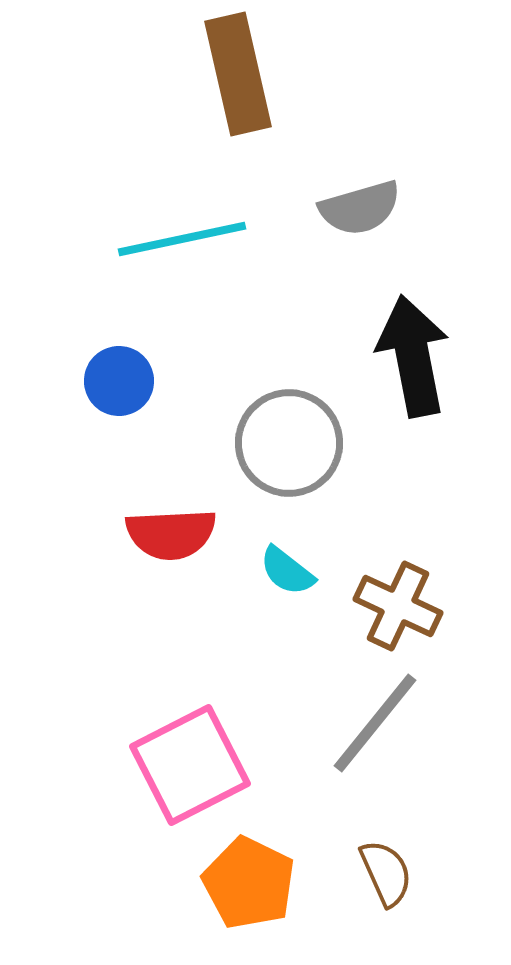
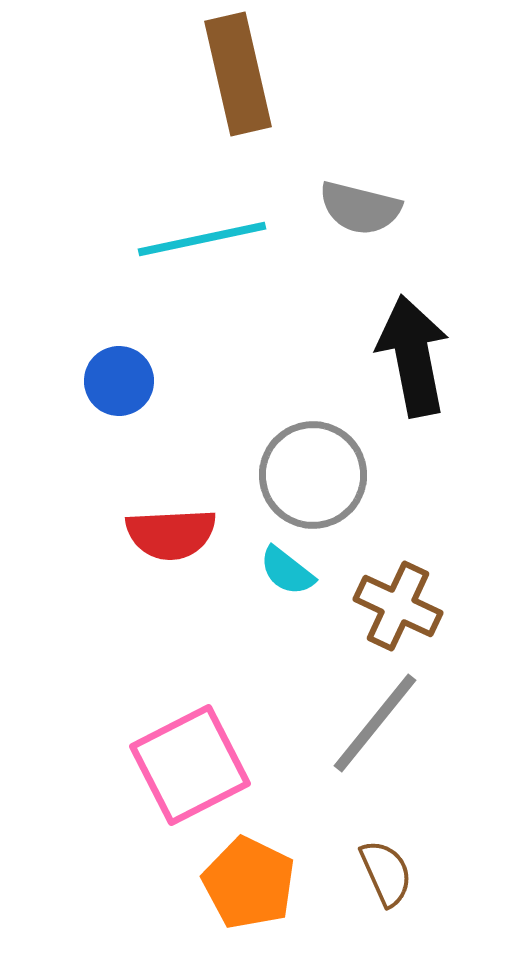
gray semicircle: rotated 30 degrees clockwise
cyan line: moved 20 px right
gray circle: moved 24 px right, 32 px down
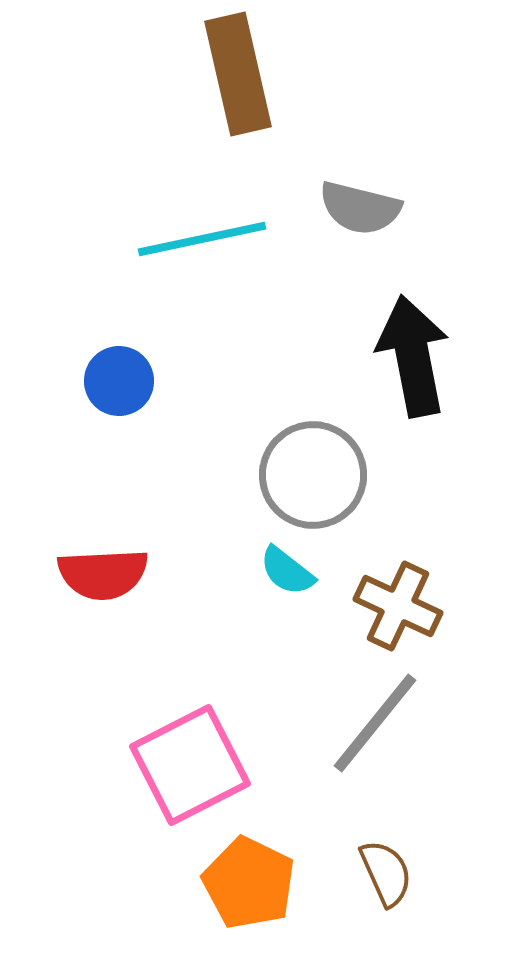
red semicircle: moved 68 px left, 40 px down
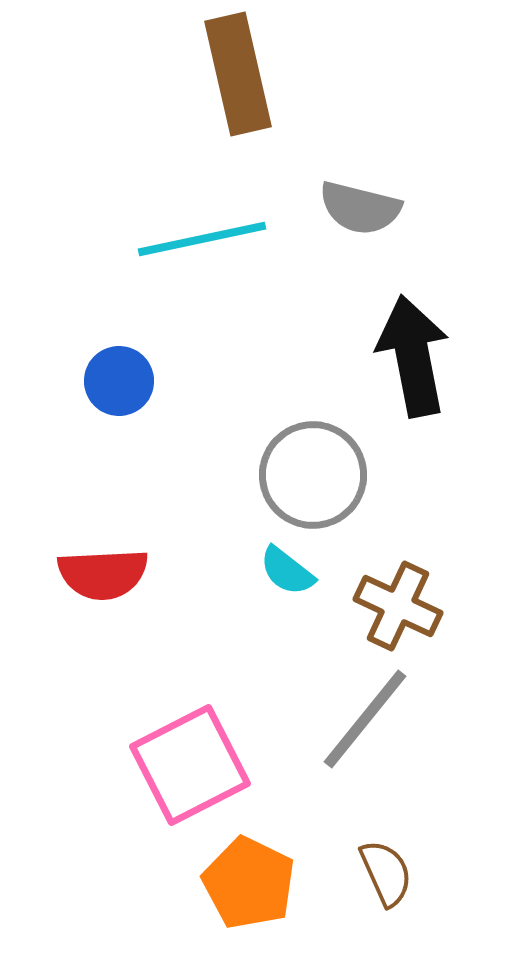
gray line: moved 10 px left, 4 px up
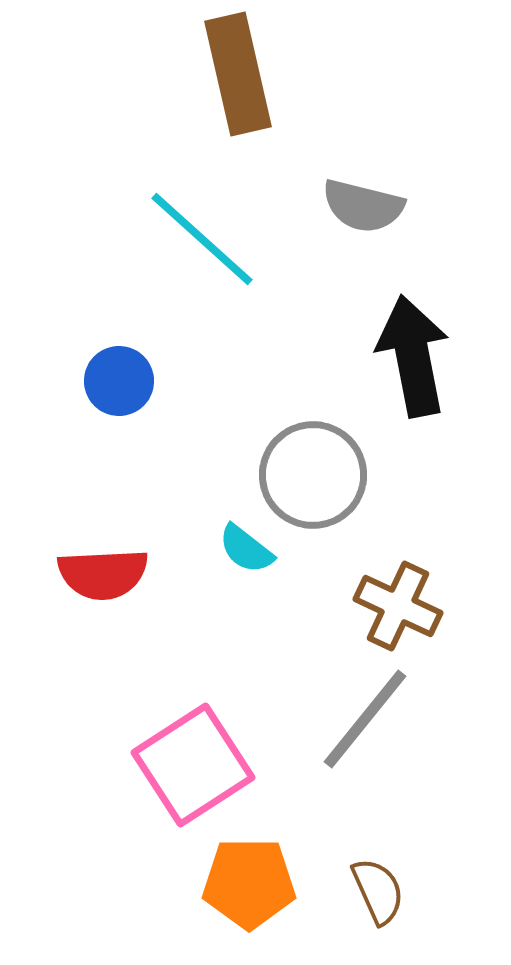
gray semicircle: moved 3 px right, 2 px up
cyan line: rotated 54 degrees clockwise
cyan semicircle: moved 41 px left, 22 px up
pink square: moved 3 px right; rotated 6 degrees counterclockwise
brown semicircle: moved 8 px left, 18 px down
orange pentagon: rotated 26 degrees counterclockwise
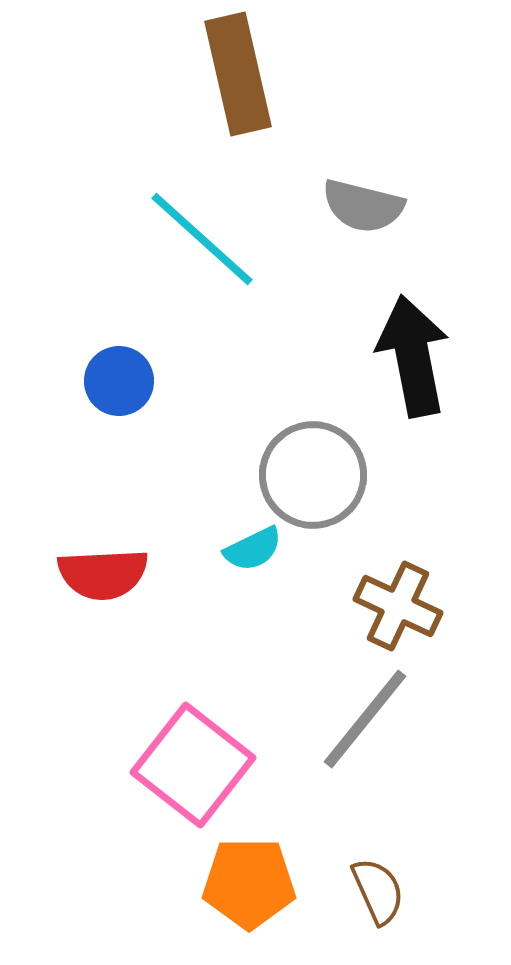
cyan semicircle: moved 7 px right; rotated 64 degrees counterclockwise
pink square: rotated 19 degrees counterclockwise
